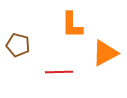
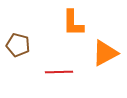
orange L-shape: moved 1 px right, 2 px up
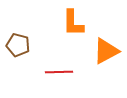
orange triangle: moved 1 px right, 2 px up
